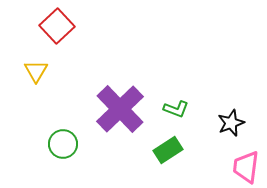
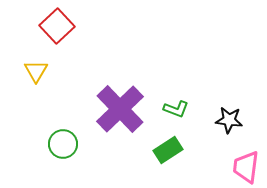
black star: moved 2 px left, 3 px up; rotated 28 degrees clockwise
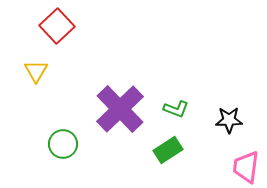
black star: rotated 8 degrees counterclockwise
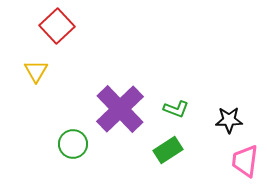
green circle: moved 10 px right
pink trapezoid: moved 1 px left, 6 px up
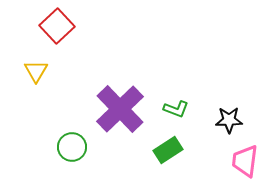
green circle: moved 1 px left, 3 px down
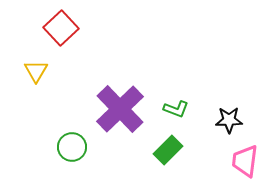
red square: moved 4 px right, 2 px down
green rectangle: rotated 12 degrees counterclockwise
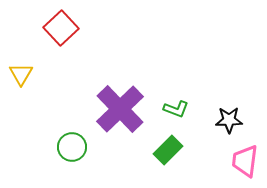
yellow triangle: moved 15 px left, 3 px down
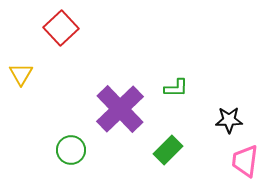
green L-shape: moved 21 px up; rotated 20 degrees counterclockwise
green circle: moved 1 px left, 3 px down
